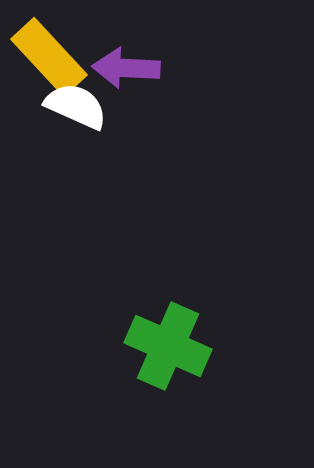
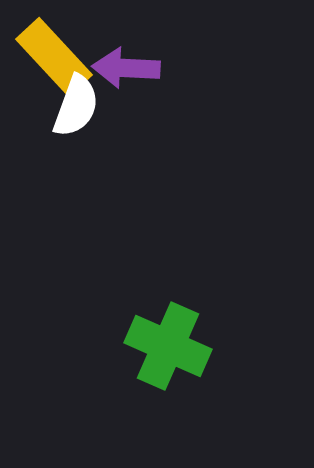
yellow rectangle: moved 5 px right
white semicircle: rotated 86 degrees clockwise
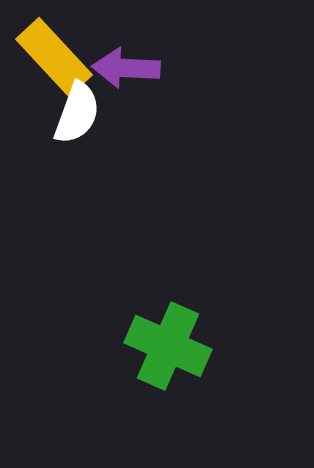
white semicircle: moved 1 px right, 7 px down
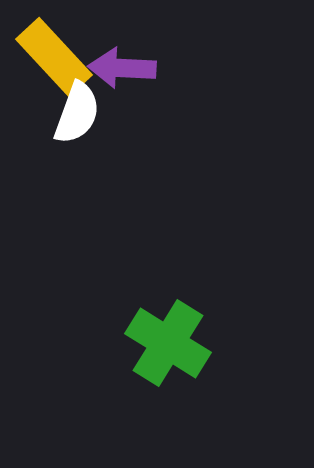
purple arrow: moved 4 px left
green cross: moved 3 px up; rotated 8 degrees clockwise
